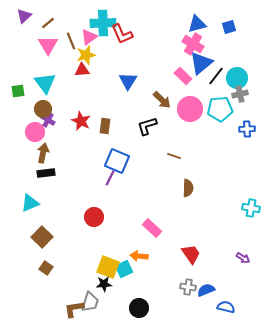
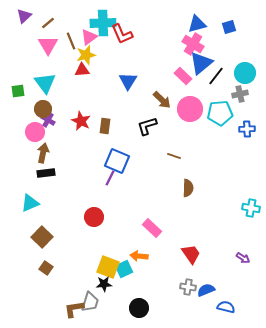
cyan circle at (237, 78): moved 8 px right, 5 px up
cyan pentagon at (220, 109): moved 4 px down
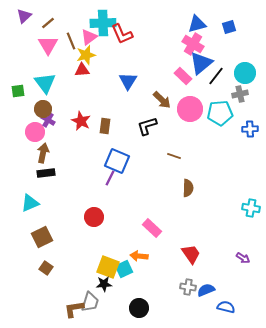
blue cross at (247, 129): moved 3 px right
brown square at (42, 237): rotated 20 degrees clockwise
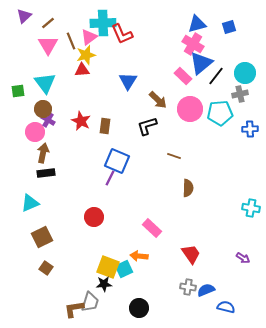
brown arrow at (162, 100): moved 4 px left
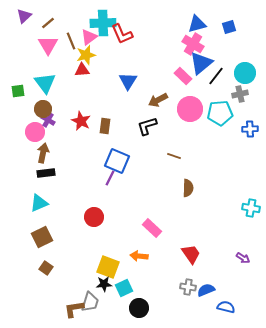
brown arrow at (158, 100): rotated 108 degrees clockwise
cyan triangle at (30, 203): moved 9 px right
cyan square at (124, 269): moved 19 px down
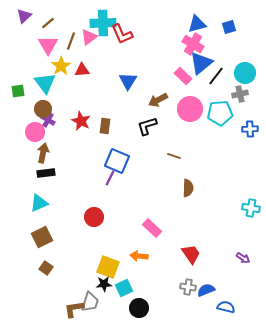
brown line at (71, 41): rotated 42 degrees clockwise
yellow star at (86, 55): moved 25 px left, 11 px down; rotated 18 degrees counterclockwise
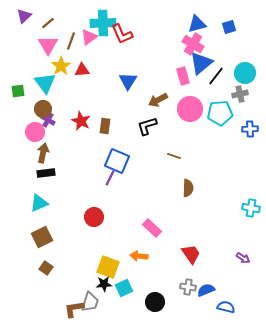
pink rectangle at (183, 76): rotated 30 degrees clockwise
black circle at (139, 308): moved 16 px right, 6 px up
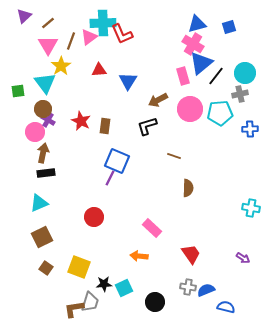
red triangle at (82, 70): moved 17 px right
yellow square at (108, 267): moved 29 px left
